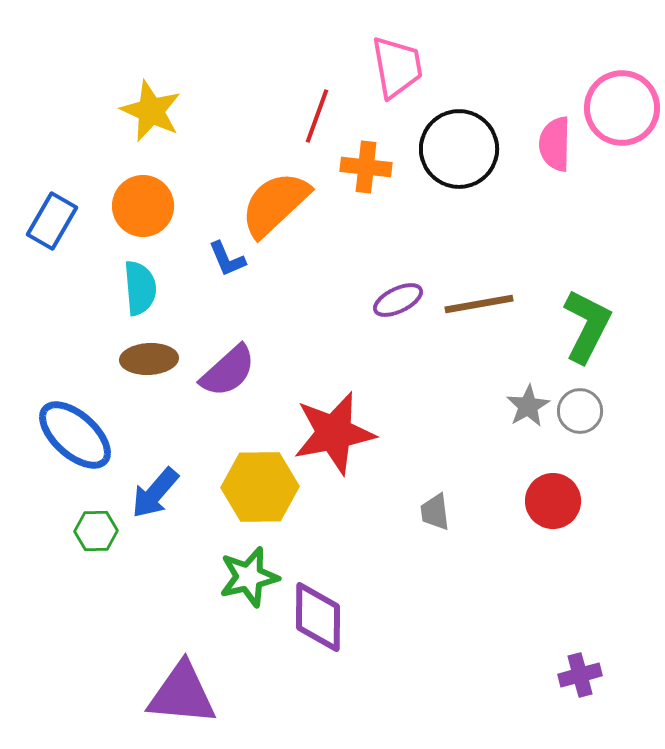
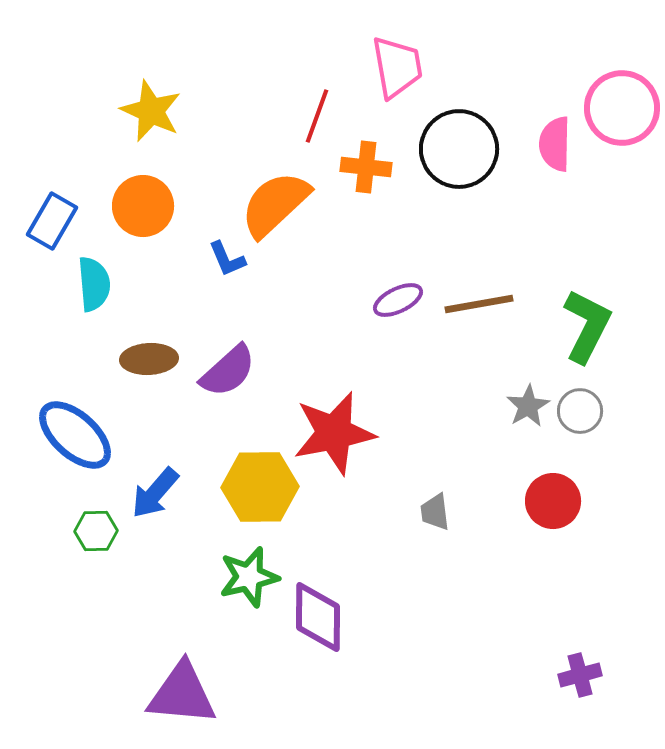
cyan semicircle: moved 46 px left, 4 px up
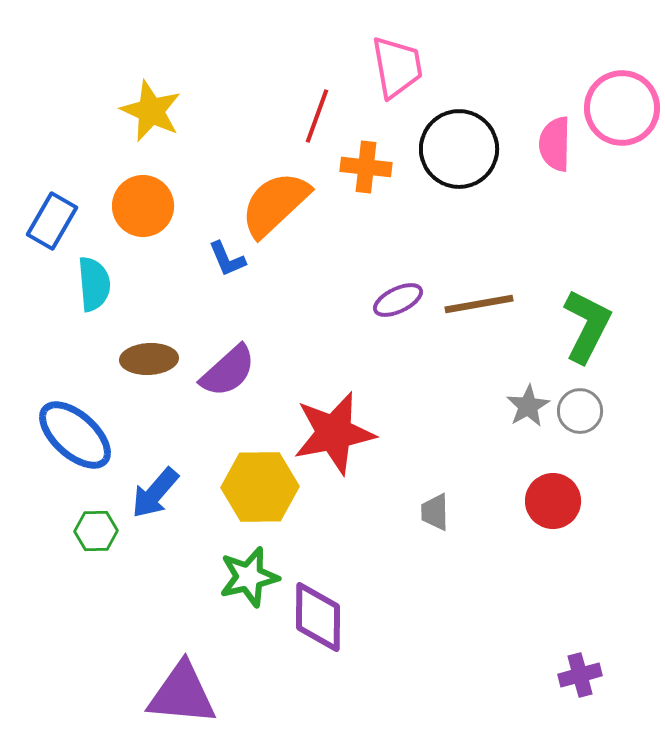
gray trapezoid: rotated 6 degrees clockwise
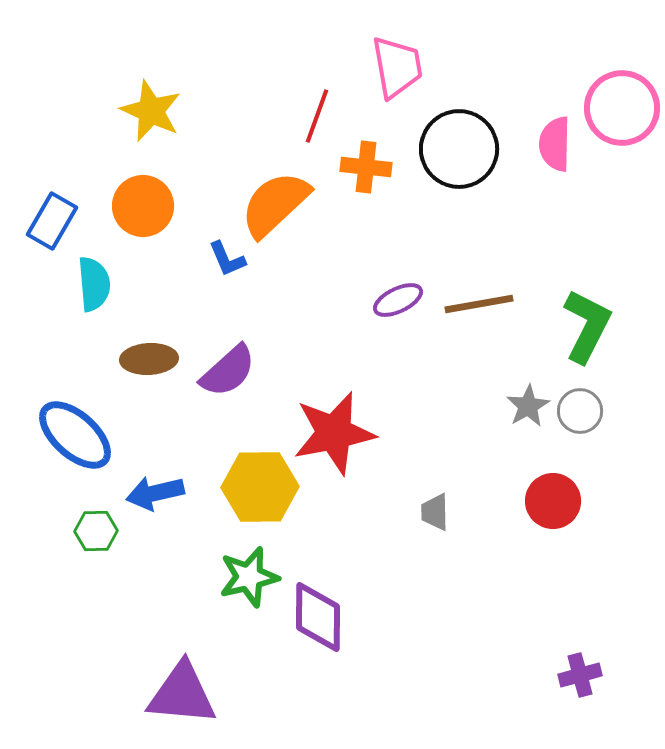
blue arrow: rotated 36 degrees clockwise
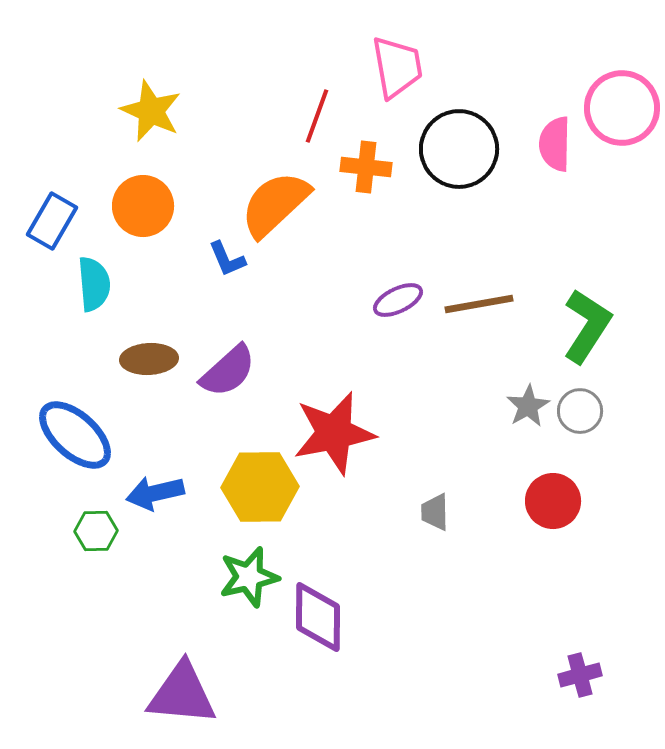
green L-shape: rotated 6 degrees clockwise
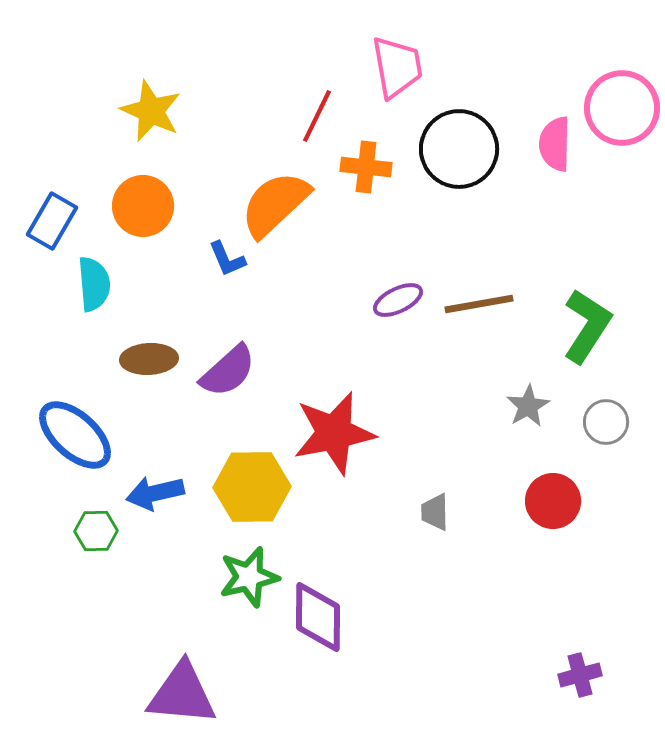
red line: rotated 6 degrees clockwise
gray circle: moved 26 px right, 11 px down
yellow hexagon: moved 8 px left
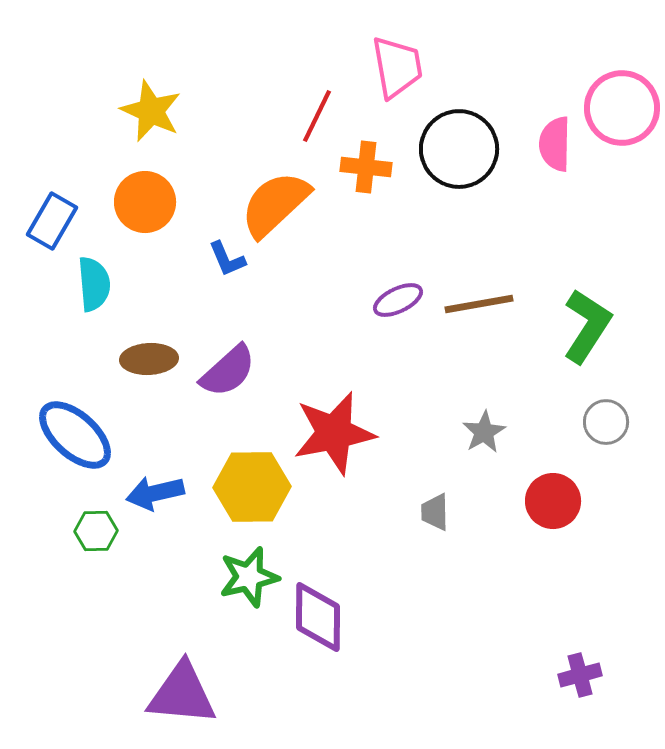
orange circle: moved 2 px right, 4 px up
gray star: moved 44 px left, 26 px down
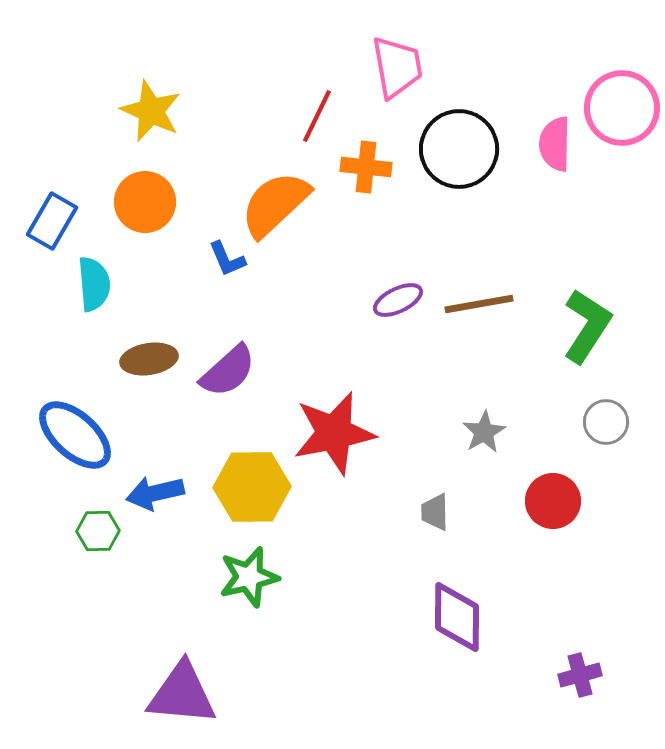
brown ellipse: rotated 6 degrees counterclockwise
green hexagon: moved 2 px right
purple diamond: moved 139 px right
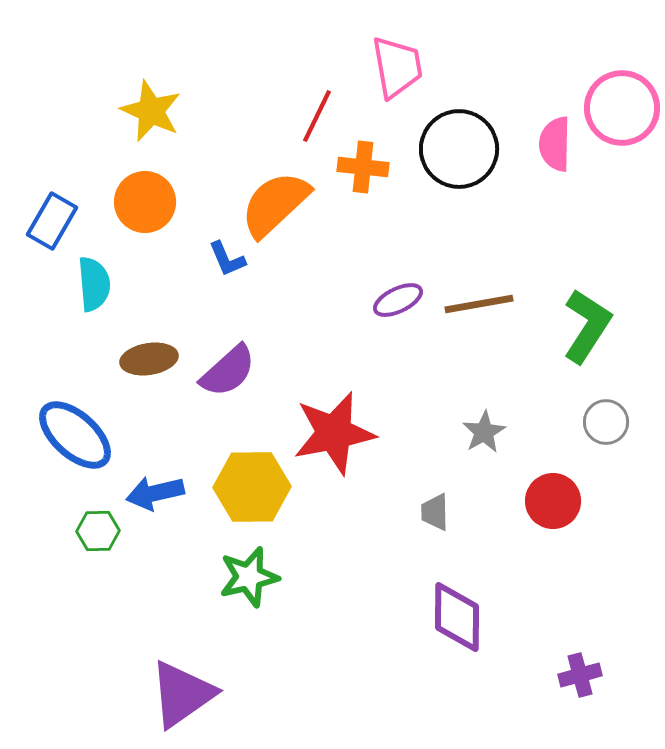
orange cross: moved 3 px left
purple triangle: rotated 40 degrees counterclockwise
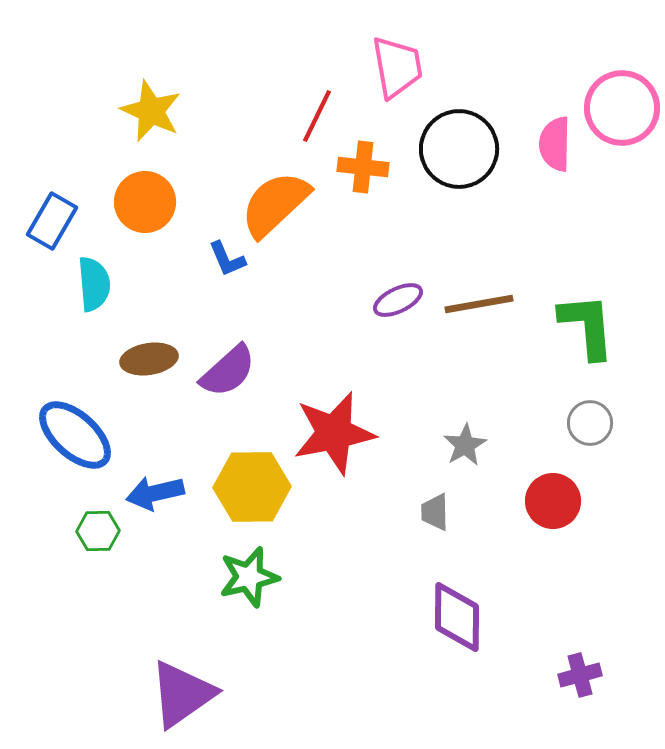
green L-shape: rotated 38 degrees counterclockwise
gray circle: moved 16 px left, 1 px down
gray star: moved 19 px left, 13 px down
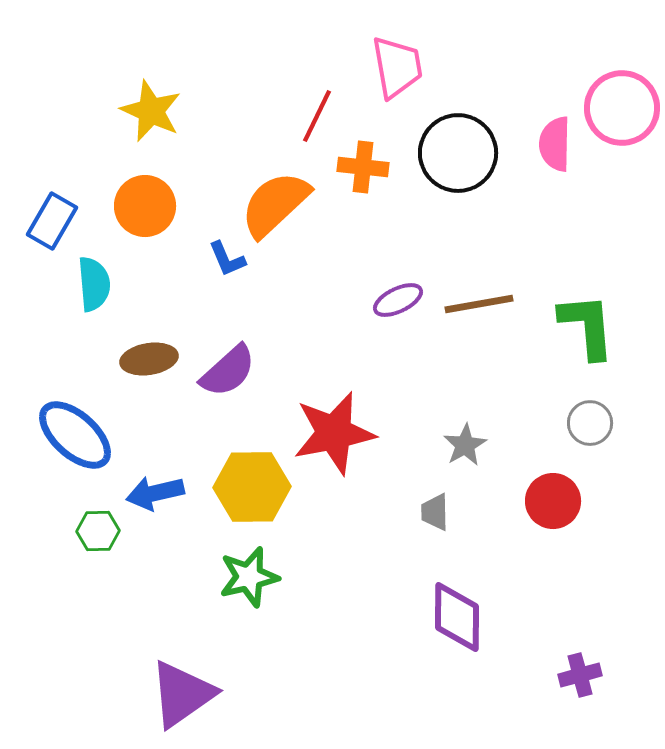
black circle: moved 1 px left, 4 px down
orange circle: moved 4 px down
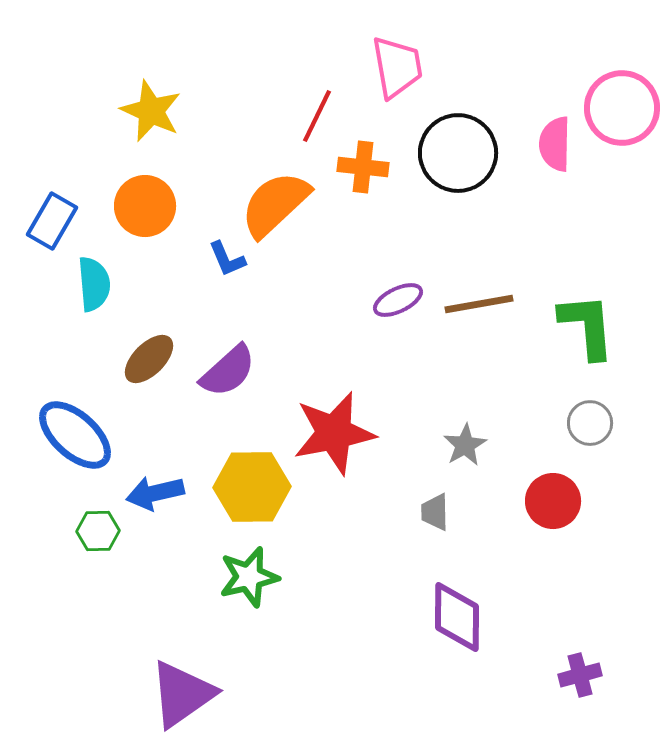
brown ellipse: rotated 36 degrees counterclockwise
